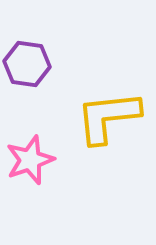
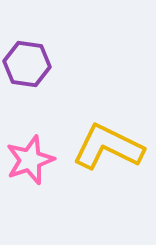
yellow L-shape: moved 30 px down; rotated 32 degrees clockwise
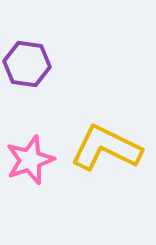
yellow L-shape: moved 2 px left, 1 px down
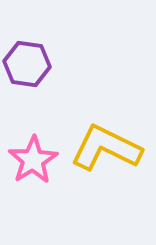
pink star: moved 3 px right; rotated 12 degrees counterclockwise
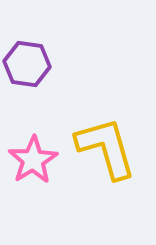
yellow L-shape: rotated 48 degrees clockwise
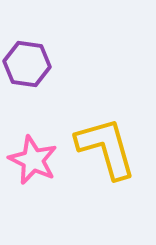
pink star: rotated 15 degrees counterclockwise
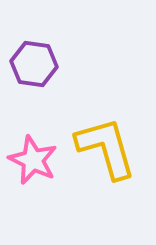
purple hexagon: moved 7 px right
